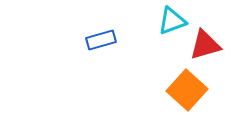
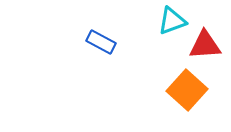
blue rectangle: moved 2 px down; rotated 44 degrees clockwise
red triangle: rotated 12 degrees clockwise
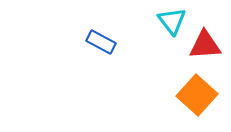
cyan triangle: rotated 48 degrees counterclockwise
orange square: moved 10 px right, 5 px down
